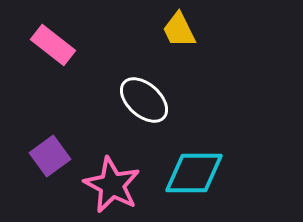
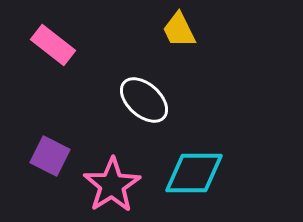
purple square: rotated 27 degrees counterclockwise
pink star: rotated 12 degrees clockwise
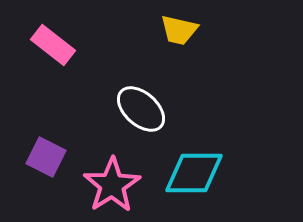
yellow trapezoid: rotated 51 degrees counterclockwise
white ellipse: moved 3 px left, 9 px down
purple square: moved 4 px left, 1 px down
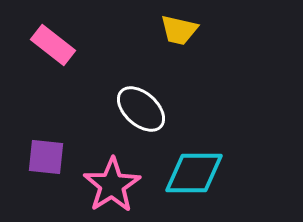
purple square: rotated 21 degrees counterclockwise
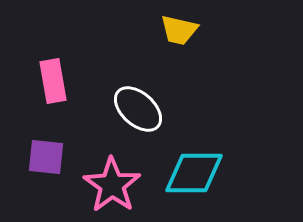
pink rectangle: moved 36 px down; rotated 42 degrees clockwise
white ellipse: moved 3 px left
pink star: rotated 4 degrees counterclockwise
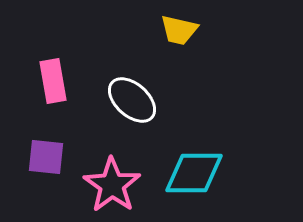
white ellipse: moved 6 px left, 9 px up
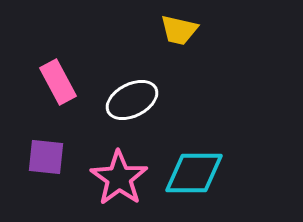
pink rectangle: moved 5 px right, 1 px down; rotated 18 degrees counterclockwise
white ellipse: rotated 69 degrees counterclockwise
pink star: moved 7 px right, 7 px up
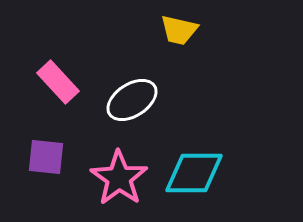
pink rectangle: rotated 15 degrees counterclockwise
white ellipse: rotated 6 degrees counterclockwise
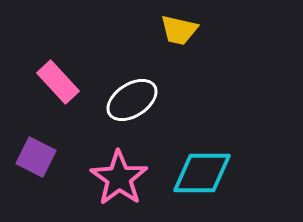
purple square: moved 10 px left; rotated 21 degrees clockwise
cyan diamond: moved 8 px right
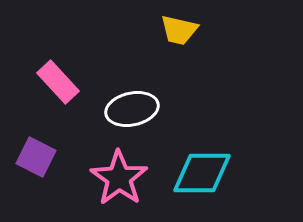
white ellipse: moved 9 px down; rotated 21 degrees clockwise
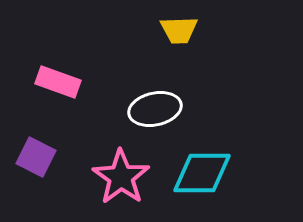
yellow trapezoid: rotated 15 degrees counterclockwise
pink rectangle: rotated 27 degrees counterclockwise
white ellipse: moved 23 px right
pink star: moved 2 px right, 1 px up
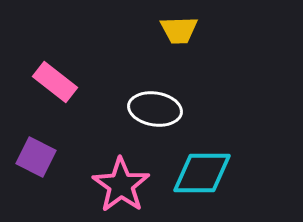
pink rectangle: moved 3 px left; rotated 18 degrees clockwise
white ellipse: rotated 21 degrees clockwise
pink star: moved 8 px down
